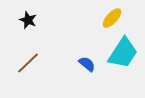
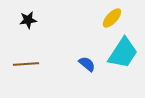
black star: rotated 30 degrees counterclockwise
brown line: moved 2 px left, 1 px down; rotated 40 degrees clockwise
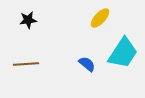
yellow ellipse: moved 12 px left
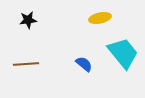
yellow ellipse: rotated 35 degrees clockwise
cyan trapezoid: rotated 72 degrees counterclockwise
blue semicircle: moved 3 px left
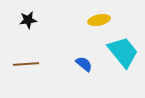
yellow ellipse: moved 1 px left, 2 px down
cyan trapezoid: moved 1 px up
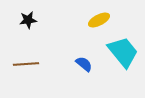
yellow ellipse: rotated 15 degrees counterclockwise
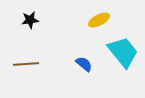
black star: moved 2 px right
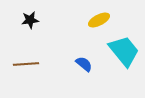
cyan trapezoid: moved 1 px right, 1 px up
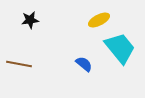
cyan trapezoid: moved 4 px left, 3 px up
brown line: moved 7 px left; rotated 15 degrees clockwise
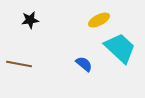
cyan trapezoid: rotated 8 degrees counterclockwise
